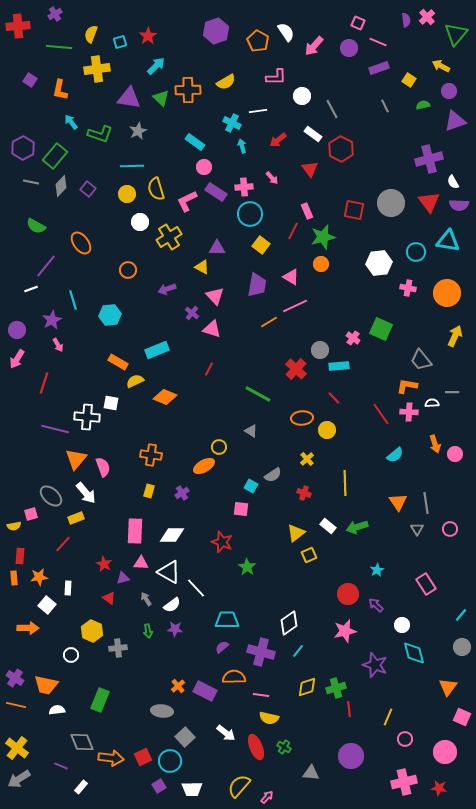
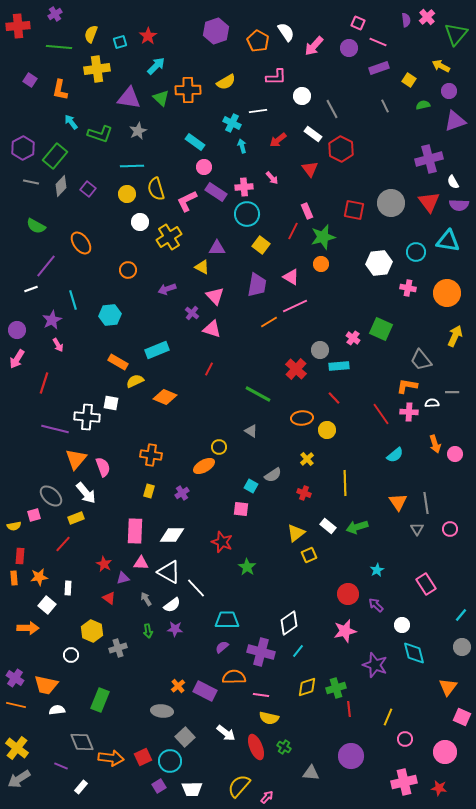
cyan circle at (250, 214): moved 3 px left
pink square at (31, 514): moved 3 px right, 1 px down
gray cross at (118, 648): rotated 12 degrees counterclockwise
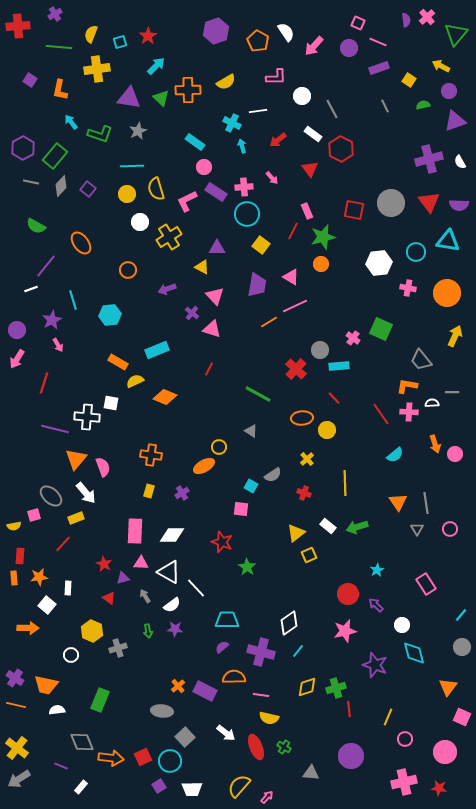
white semicircle at (453, 182): moved 7 px right, 20 px up
gray arrow at (146, 599): moved 1 px left, 3 px up
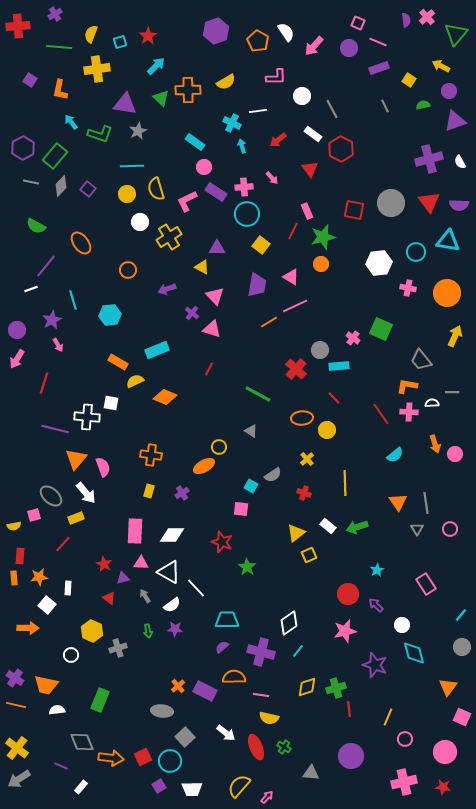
purple triangle at (129, 98): moved 4 px left, 6 px down
red star at (439, 788): moved 4 px right, 1 px up
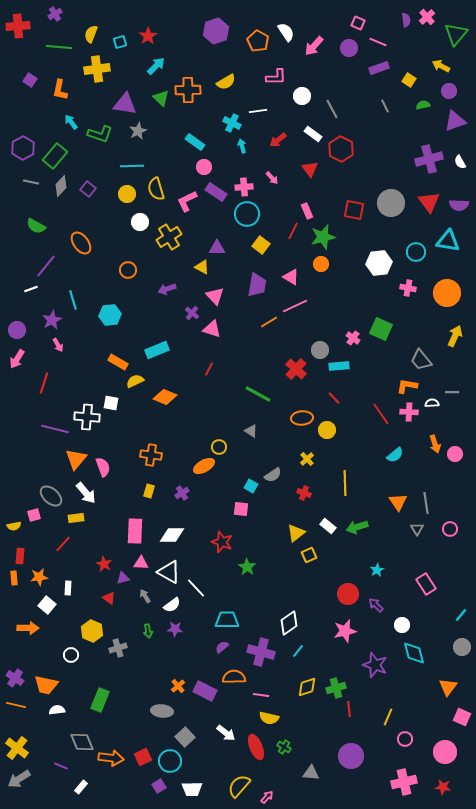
yellow rectangle at (76, 518): rotated 14 degrees clockwise
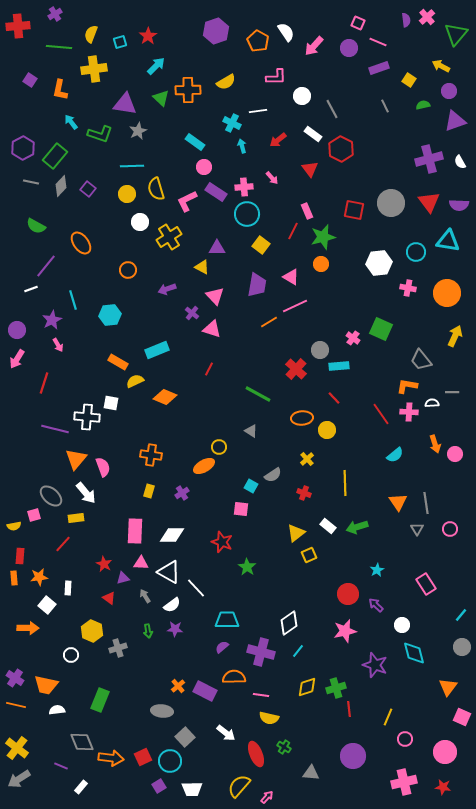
yellow cross at (97, 69): moved 3 px left
red ellipse at (256, 747): moved 7 px down
purple circle at (351, 756): moved 2 px right
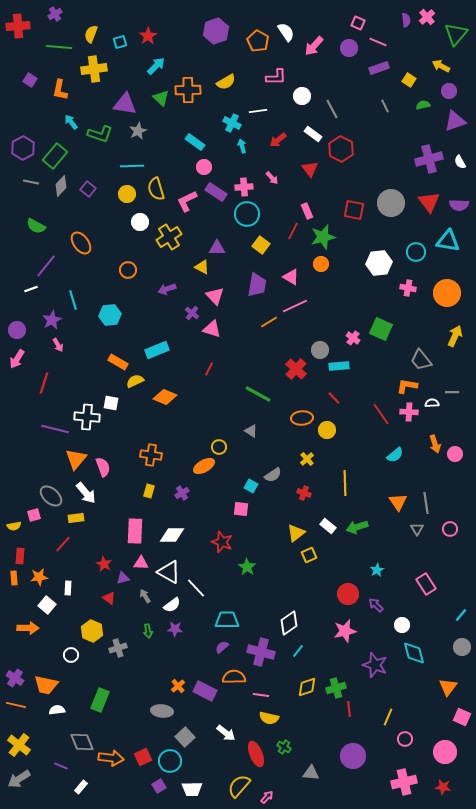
yellow cross at (17, 748): moved 2 px right, 3 px up
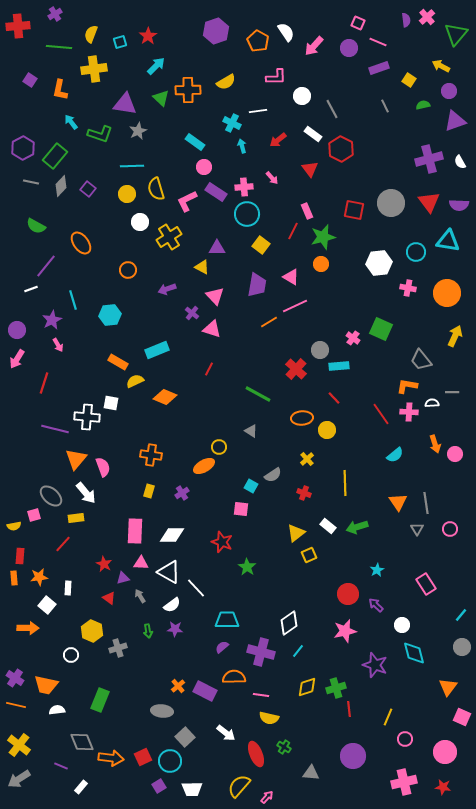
gray arrow at (145, 596): moved 5 px left
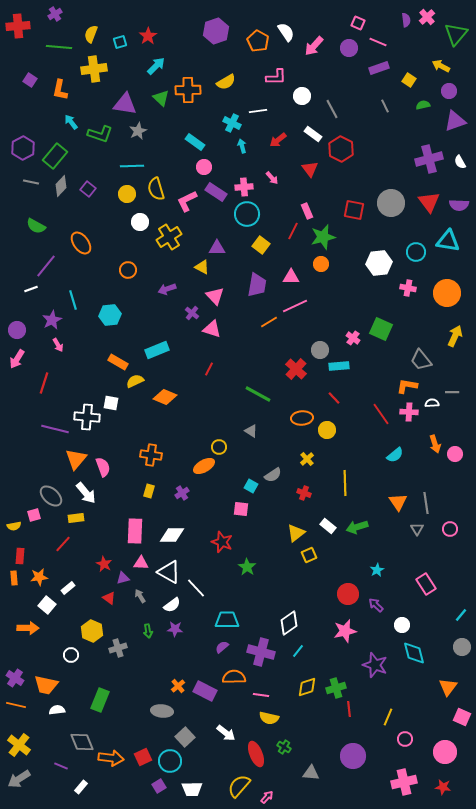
pink triangle at (291, 277): rotated 30 degrees counterclockwise
white rectangle at (68, 588): rotated 48 degrees clockwise
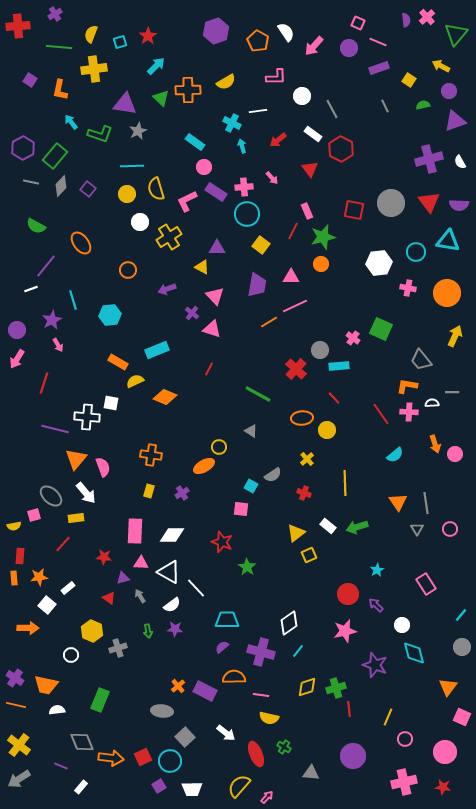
red star at (104, 564): moved 7 px up; rotated 21 degrees counterclockwise
